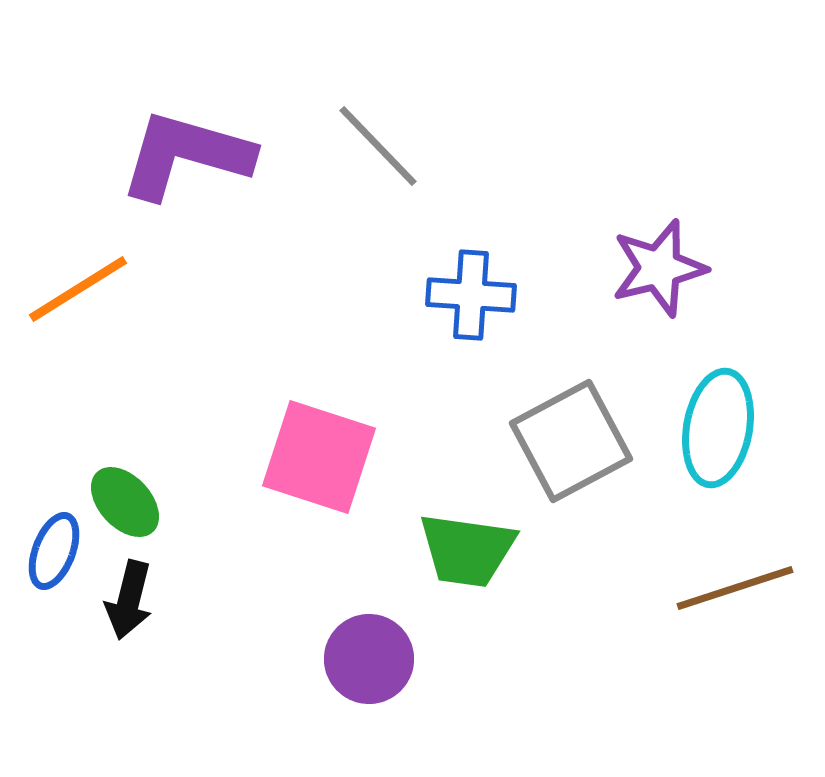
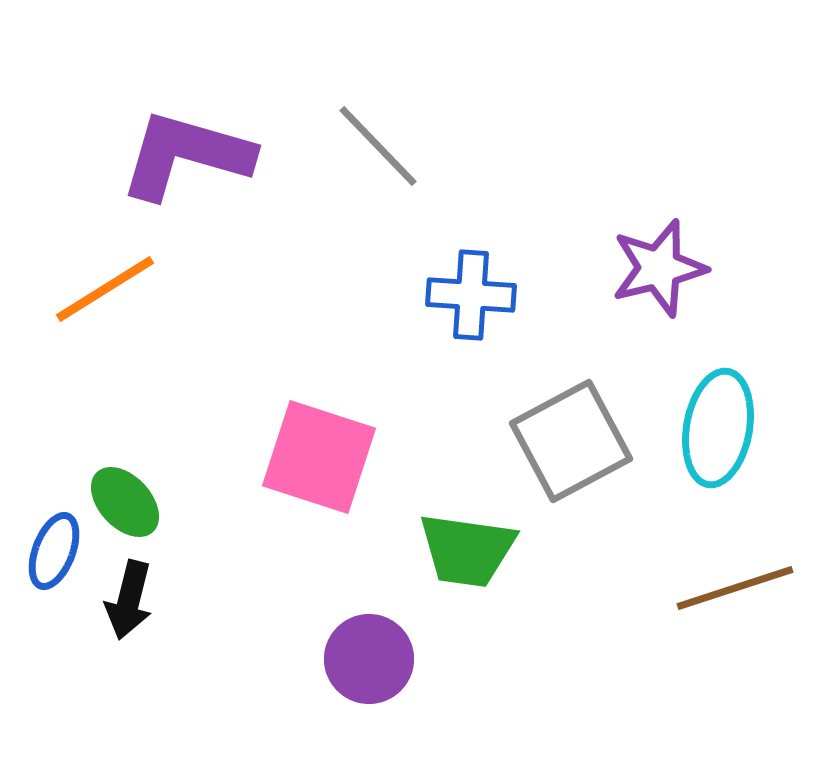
orange line: moved 27 px right
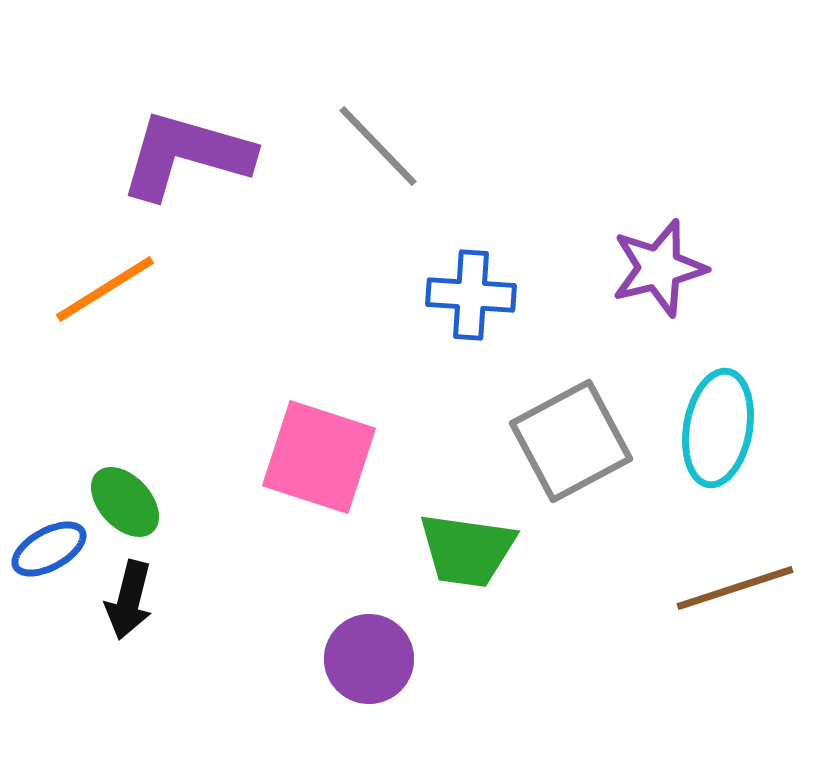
blue ellipse: moved 5 px left, 2 px up; rotated 40 degrees clockwise
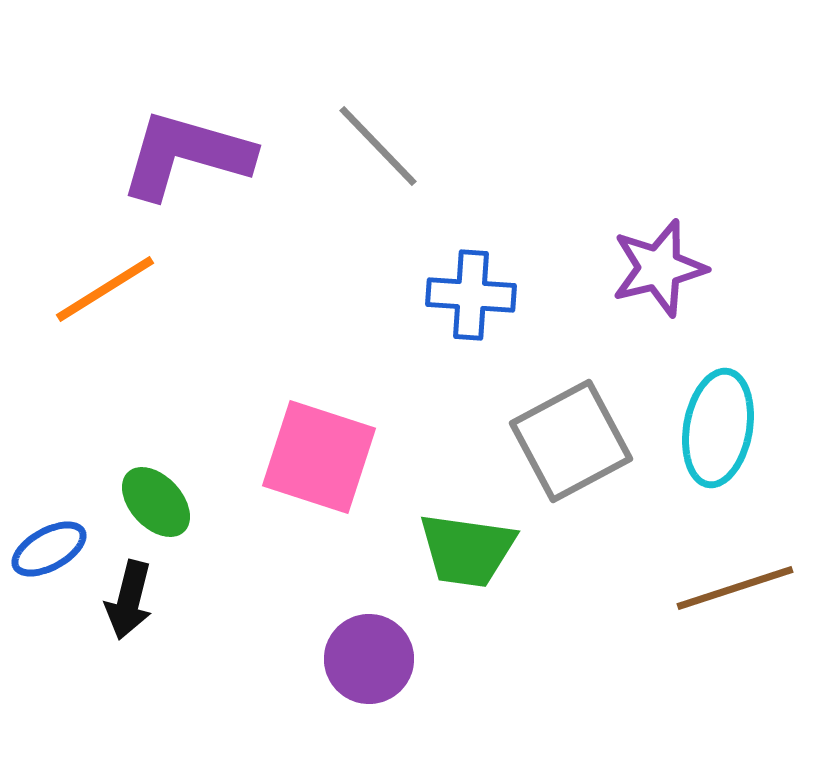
green ellipse: moved 31 px right
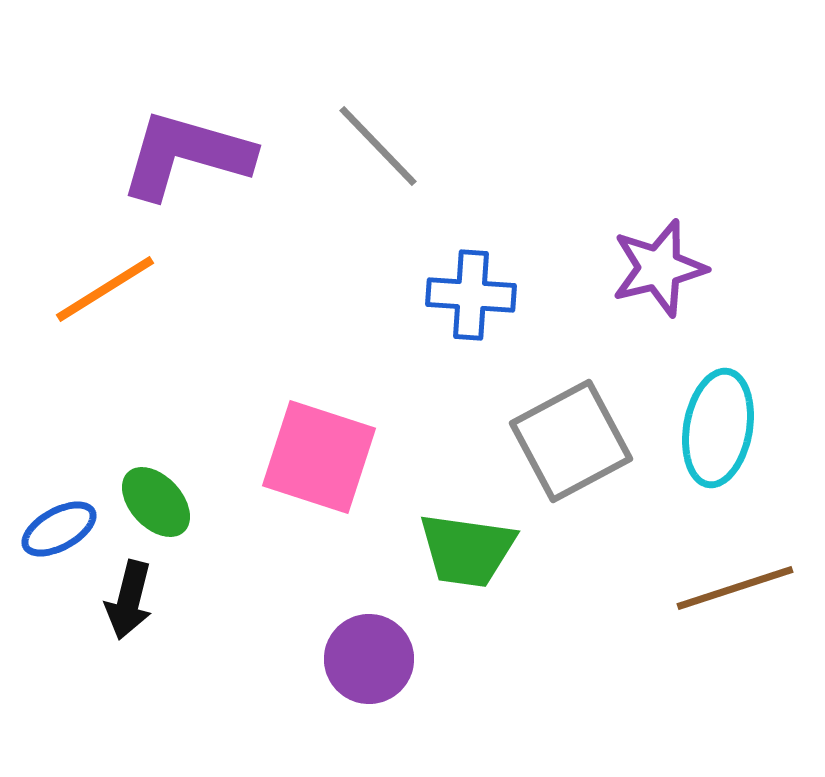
blue ellipse: moved 10 px right, 20 px up
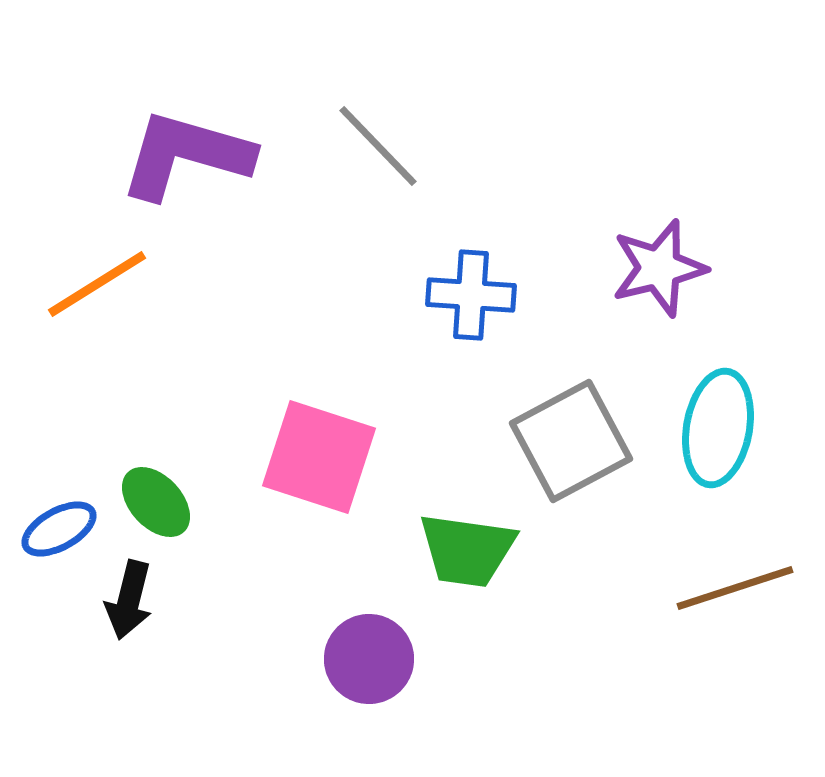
orange line: moved 8 px left, 5 px up
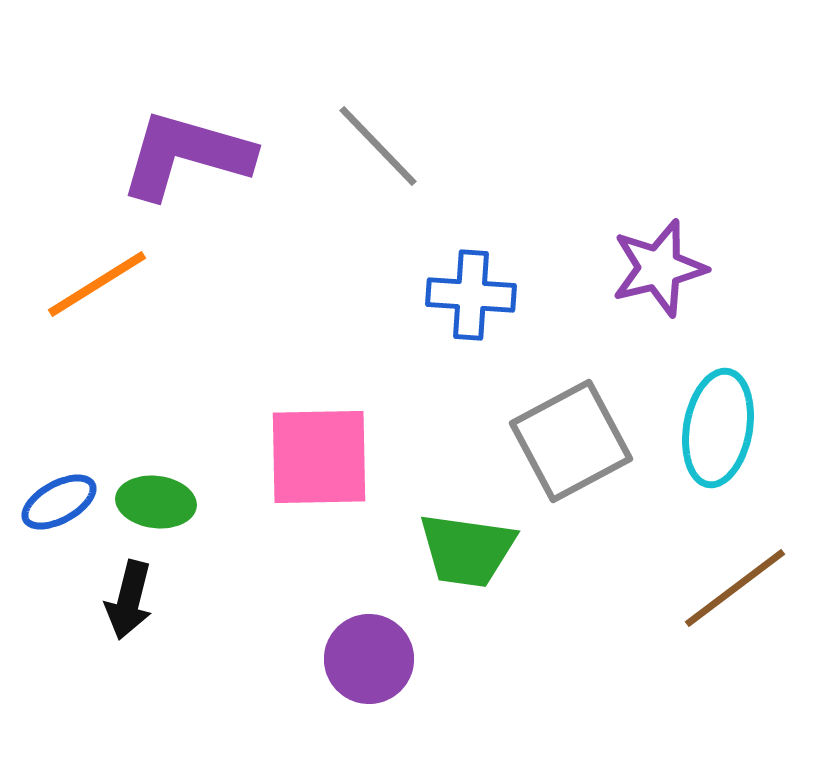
pink square: rotated 19 degrees counterclockwise
green ellipse: rotated 40 degrees counterclockwise
blue ellipse: moved 27 px up
brown line: rotated 19 degrees counterclockwise
